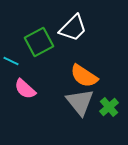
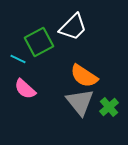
white trapezoid: moved 1 px up
cyan line: moved 7 px right, 2 px up
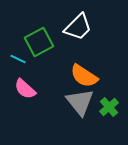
white trapezoid: moved 5 px right
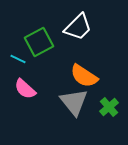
gray triangle: moved 6 px left
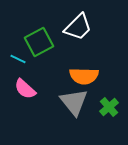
orange semicircle: rotated 32 degrees counterclockwise
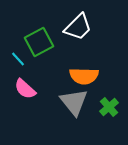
cyan line: rotated 21 degrees clockwise
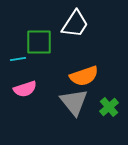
white trapezoid: moved 3 px left, 3 px up; rotated 12 degrees counterclockwise
green square: rotated 28 degrees clockwise
cyan line: rotated 56 degrees counterclockwise
orange semicircle: rotated 20 degrees counterclockwise
pink semicircle: rotated 60 degrees counterclockwise
